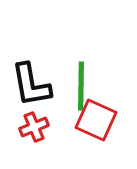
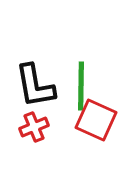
black L-shape: moved 4 px right, 1 px down
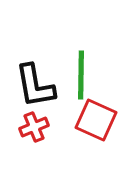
green line: moved 11 px up
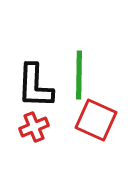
green line: moved 2 px left
black L-shape: rotated 12 degrees clockwise
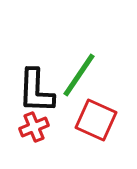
green line: rotated 33 degrees clockwise
black L-shape: moved 1 px right, 5 px down
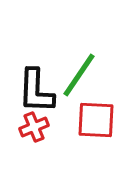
red square: rotated 21 degrees counterclockwise
